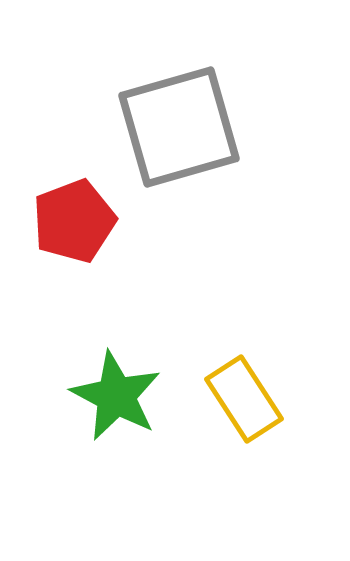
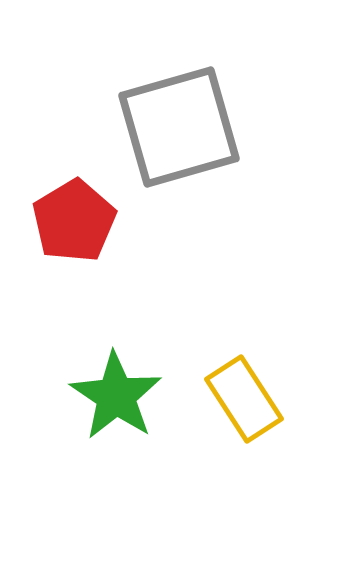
red pentagon: rotated 10 degrees counterclockwise
green star: rotated 6 degrees clockwise
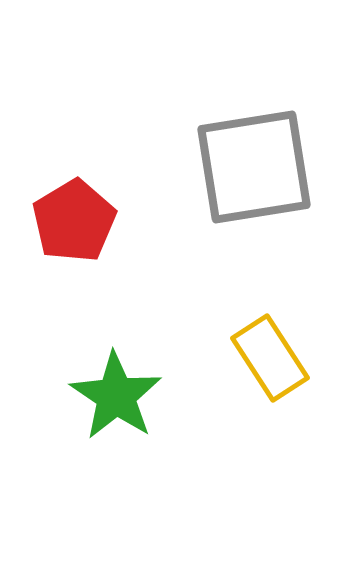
gray square: moved 75 px right, 40 px down; rotated 7 degrees clockwise
yellow rectangle: moved 26 px right, 41 px up
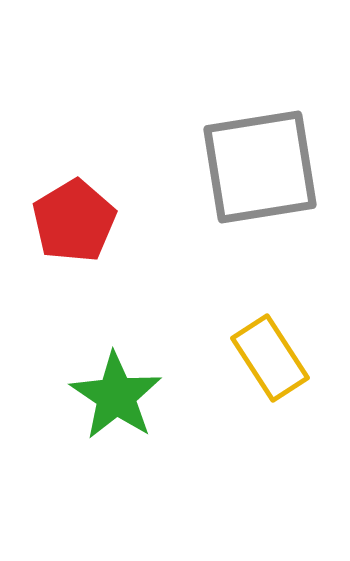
gray square: moved 6 px right
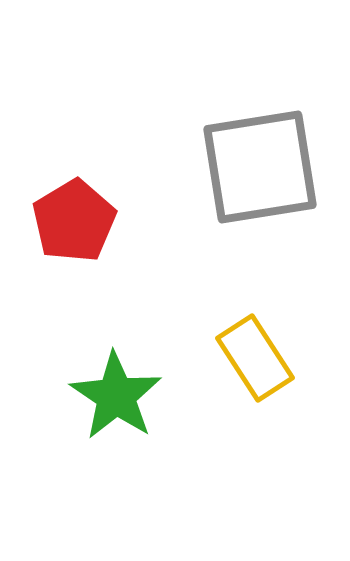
yellow rectangle: moved 15 px left
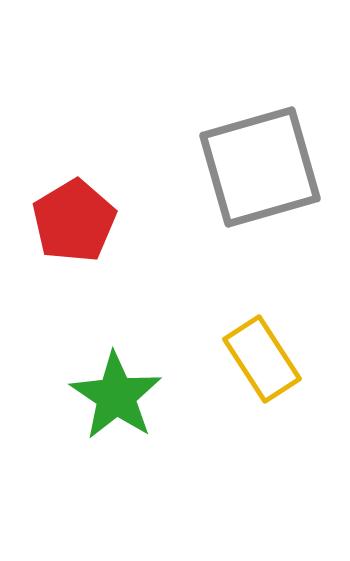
gray square: rotated 7 degrees counterclockwise
yellow rectangle: moved 7 px right, 1 px down
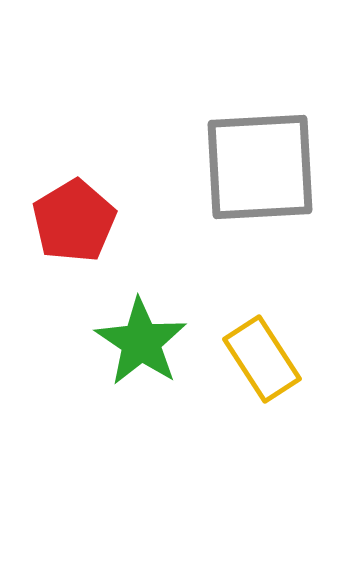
gray square: rotated 13 degrees clockwise
green star: moved 25 px right, 54 px up
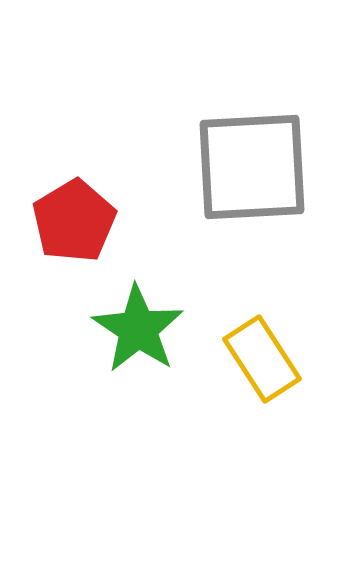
gray square: moved 8 px left
green star: moved 3 px left, 13 px up
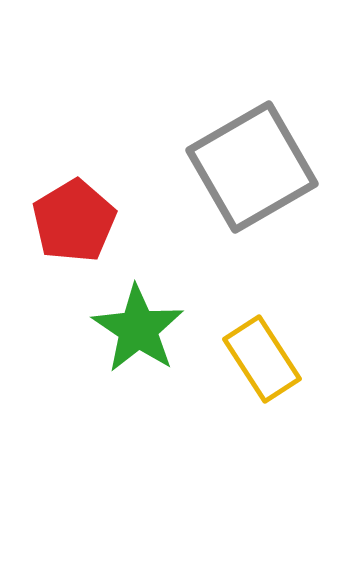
gray square: rotated 27 degrees counterclockwise
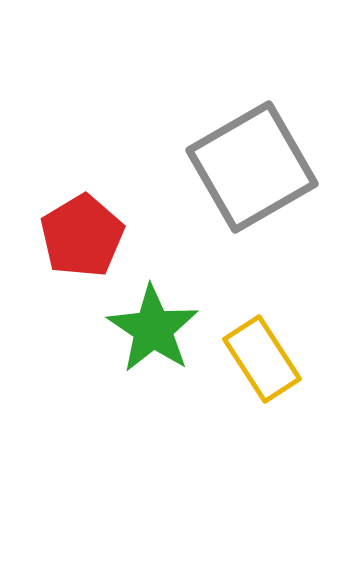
red pentagon: moved 8 px right, 15 px down
green star: moved 15 px right
